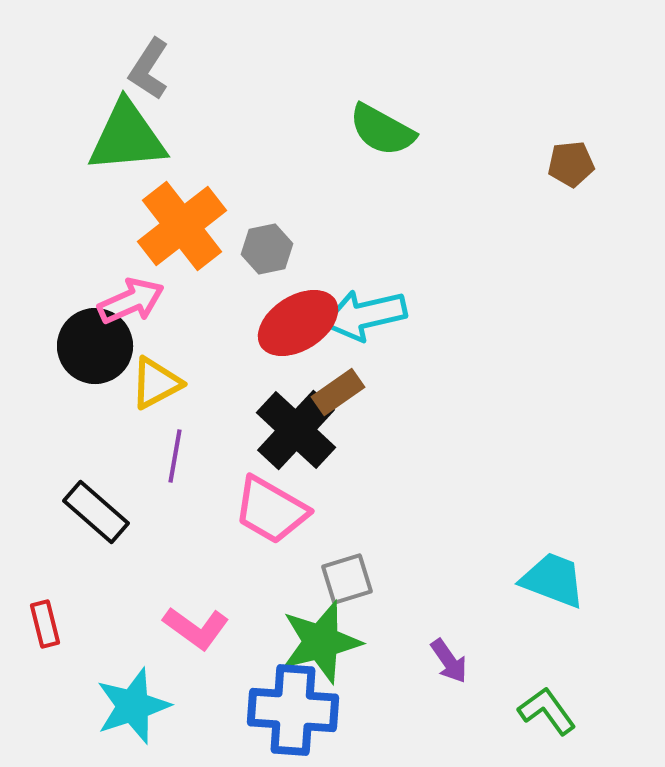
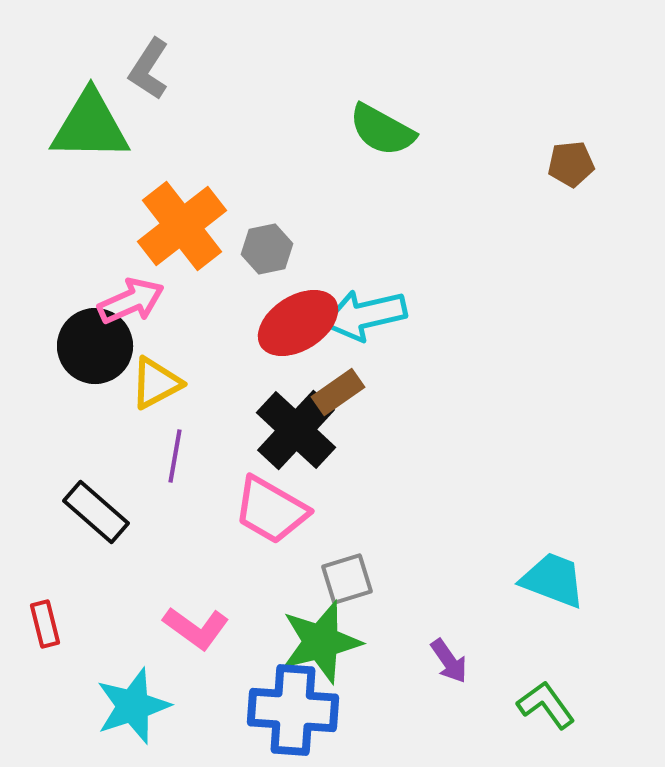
green triangle: moved 37 px left, 11 px up; rotated 6 degrees clockwise
green L-shape: moved 1 px left, 6 px up
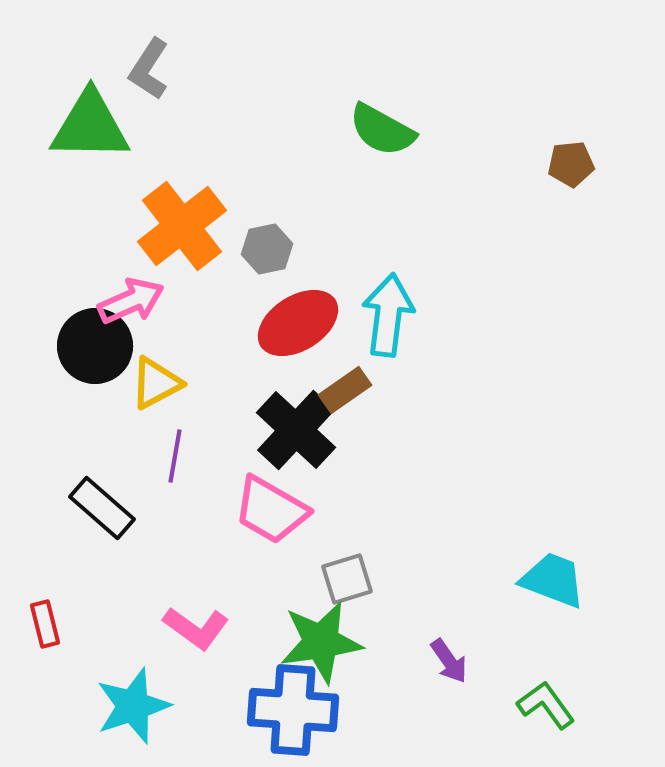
cyan arrow: moved 23 px right; rotated 110 degrees clockwise
brown rectangle: moved 7 px right, 2 px up
black rectangle: moved 6 px right, 4 px up
green star: rotated 6 degrees clockwise
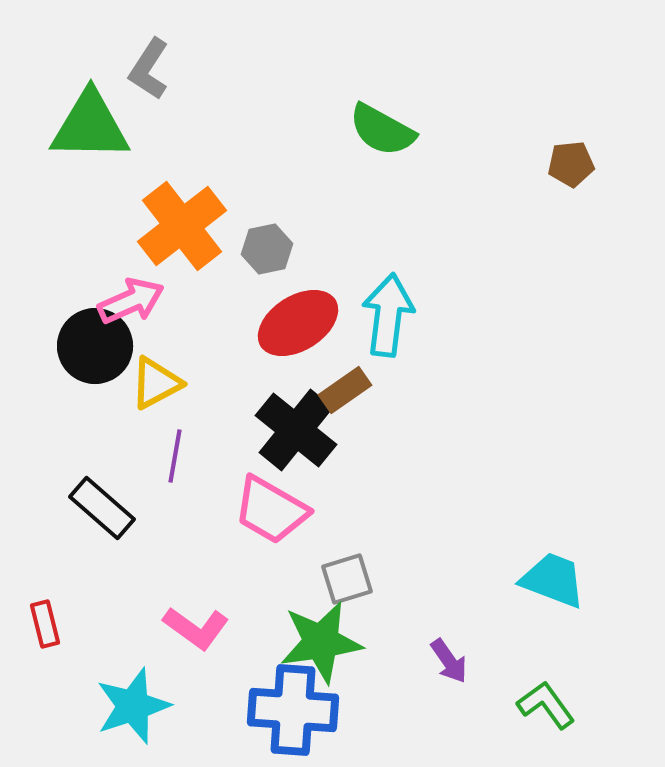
black cross: rotated 4 degrees counterclockwise
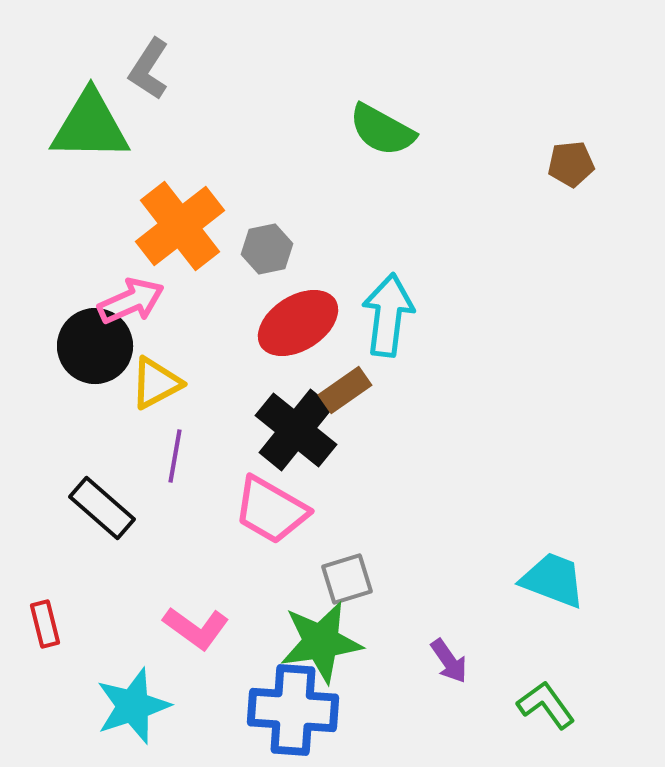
orange cross: moved 2 px left
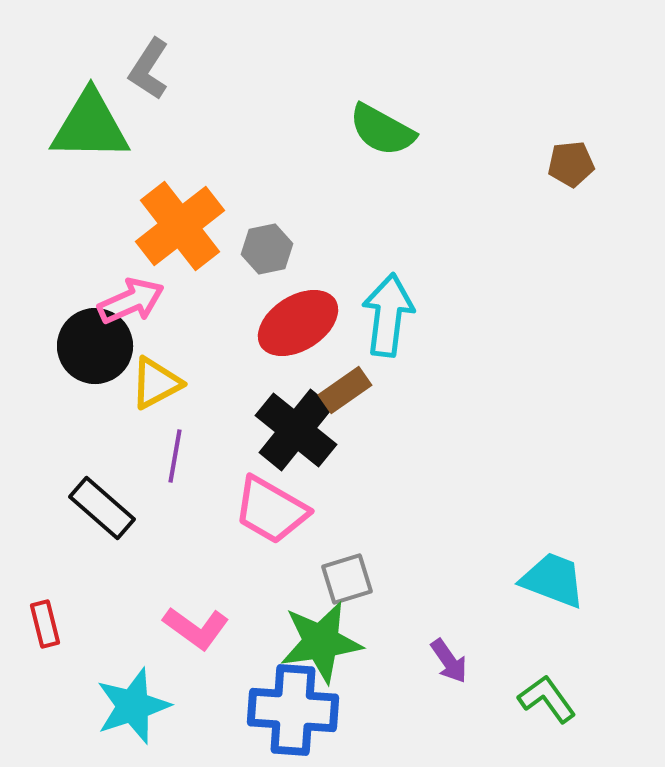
green L-shape: moved 1 px right, 6 px up
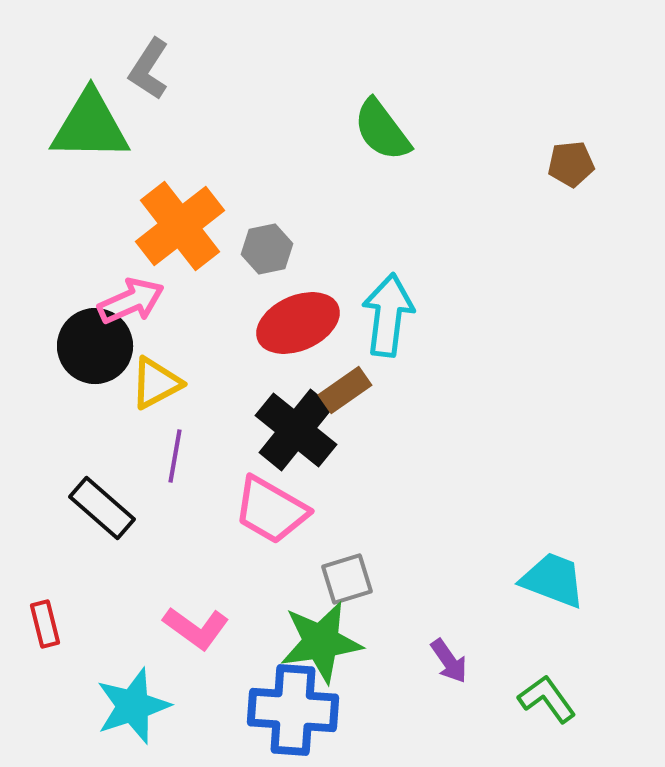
green semicircle: rotated 24 degrees clockwise
red ellipse: rotated 8 degrees clockwise
